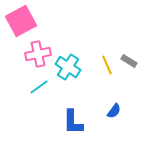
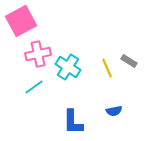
yellow line: moved 3 px down
cyan line: moved 5 px left
blue semicircle: rotated 42 degrees clockwise
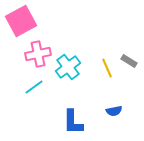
cyan cross: rotated 20 degrees clockwise
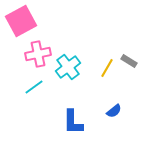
yellow line: rotated 54 degrees clockwise
blue semicircle: rotated 28 degrees counterclockwise
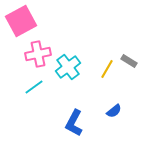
yellow line: moved 1 px down
blue L-shape: moved 1 px right, 1 px down; rotated 28 degrees clockwise
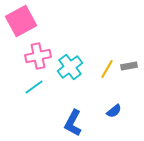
pink cross: moved 2 px down
gray rectangle: moved 5 px down; rotated 42 degrees counterclockwise
cyan cross: moved 2 px right
blue L-shape: moved 1 px left
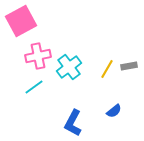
cyan cross: moved 1 px left
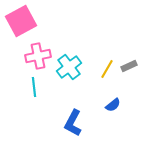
gray rectangle: rotated 14 degrees counterclockwise
cyan line: rotated 60 degrees counterclockwise
blue semicircle: moved 1 px left, 6 px up
